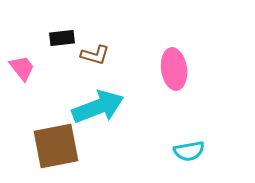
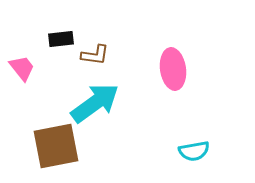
black rectangle: moved 1 px left, 1 px down
brown L-shape: rotated 8 degrees counterclockwise
pink ellipse: moved 1 px left
cyan arrow: moved 3 px left, 4 px up; rotated 15 degrees counterclockwise
cyan semicircle: moved 5 px right
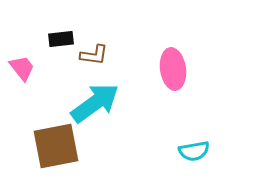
brown L-shape: moved 1 px left
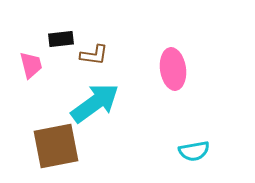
pink trapezoid: moved 9 px right, 3 px up; rotated 24 degrees clockwise
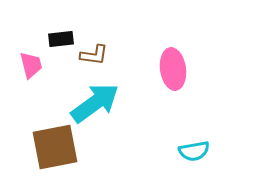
brown square: moved 1 px left, 1 px down
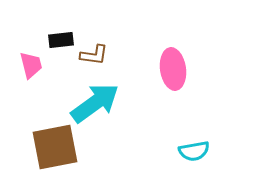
black rectangle: moved 1 px down
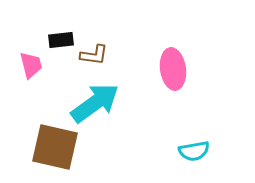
brown square: rotated 24 degrees clockwise
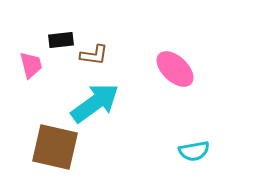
pink ellipse: moved 2 px right; rotated 39 degrees counterclockwise
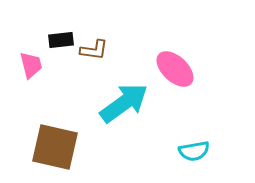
brown L-shape: moved 5 px up
cyan arrow: moved 29 px right
